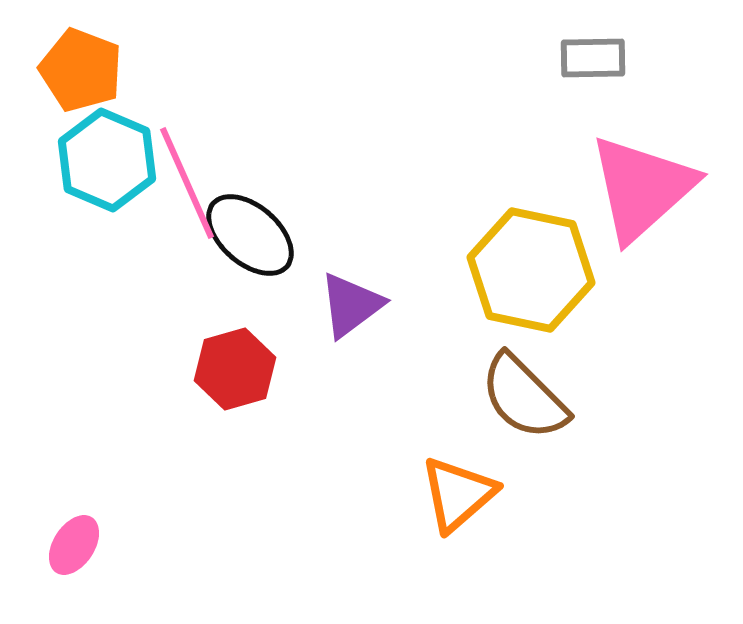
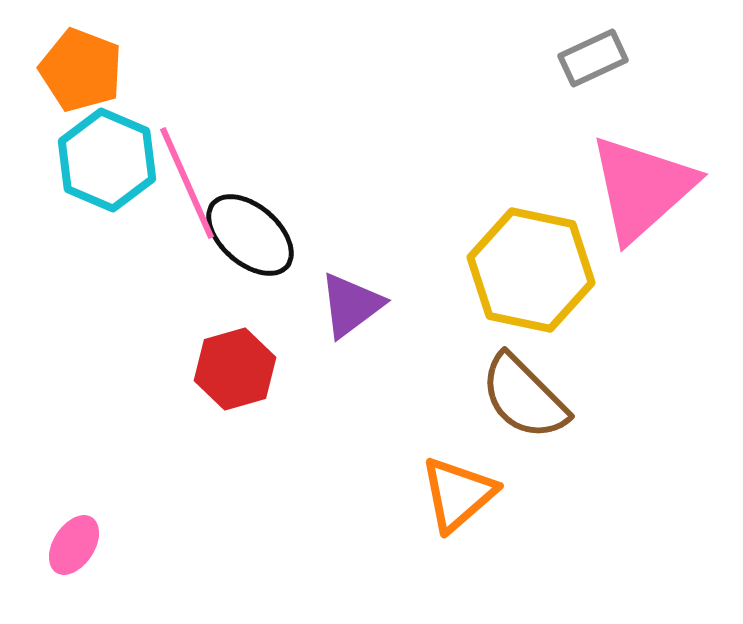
gray rectangle: rotated 24 degrees counterclockwise
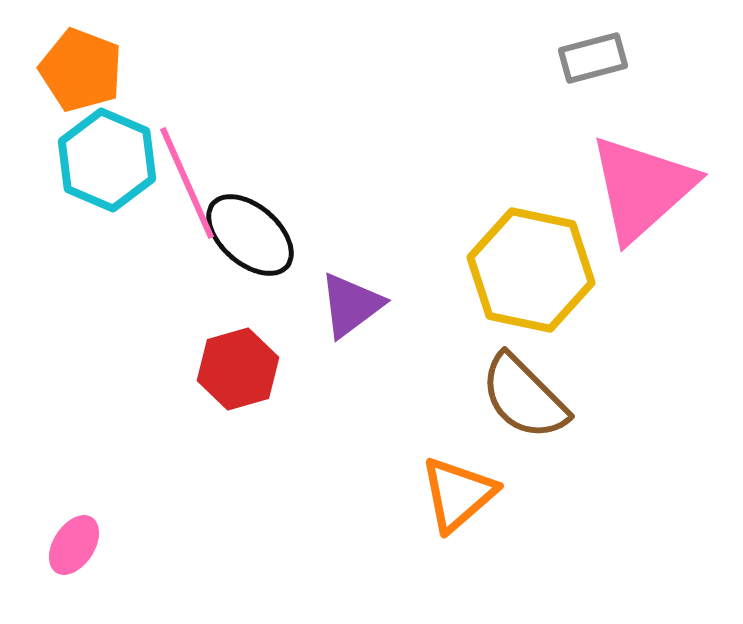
gray rectangle: rotated 10 degrees clockwise
red hexagon: moved 3 px right
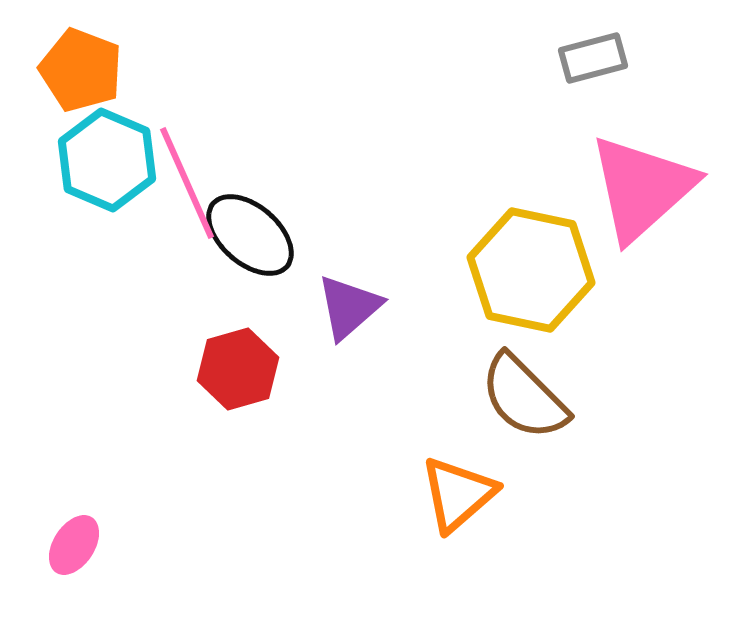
purple triangle: moved 2 px left, 2 px down; rotated 4 degrees counterclockwise
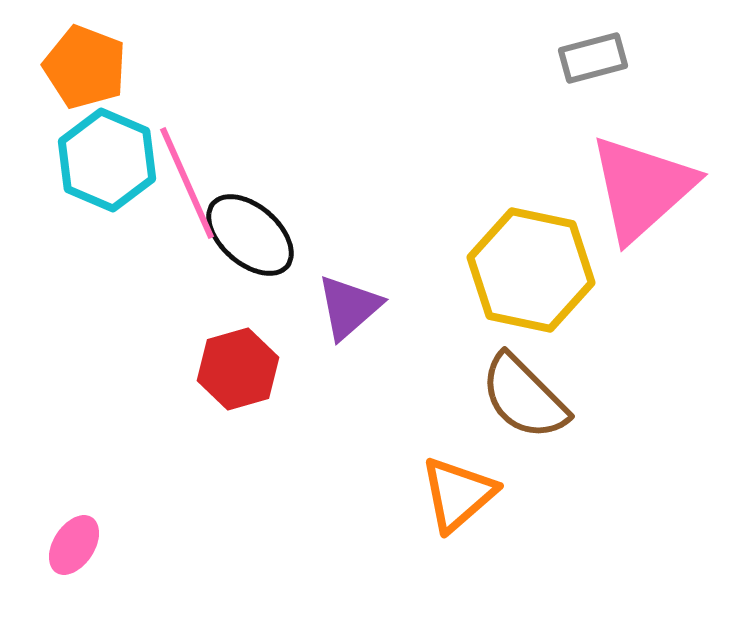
orange pentagon: moved 4 px right, 3 px up
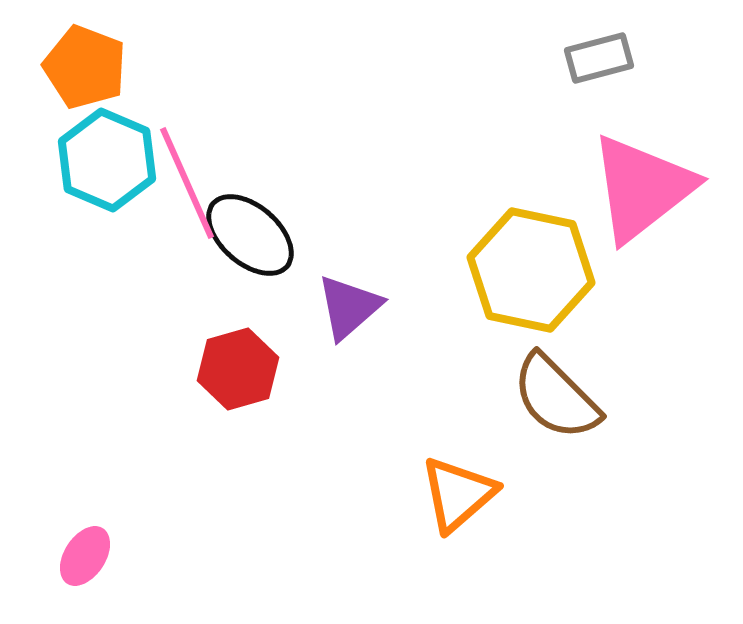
gray rectangle: moved 6 px right
pink triangle: rotated 4 degrees clockwise
brown semicircle: moved 32 px right
pink ellipse: moved 11 px right, 11 px down
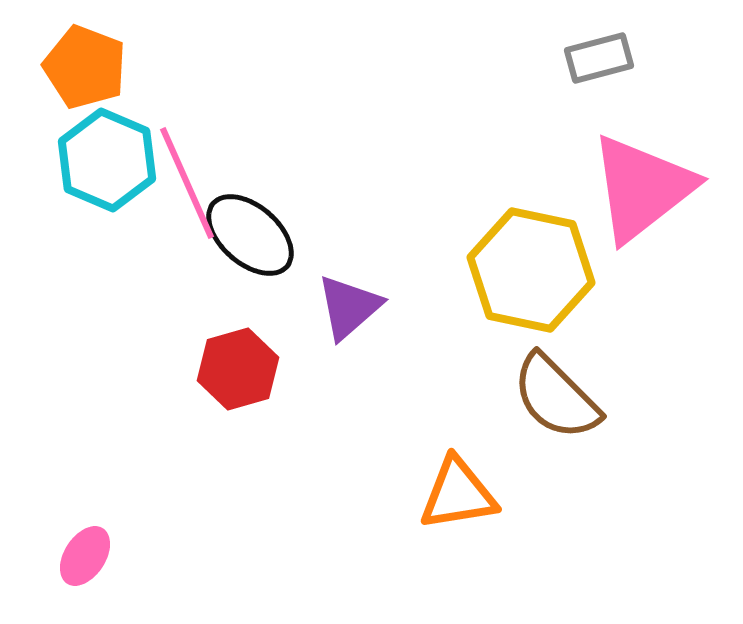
orange triangle: rotated 32 degrees clockwise
